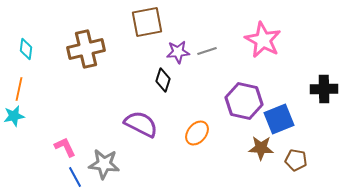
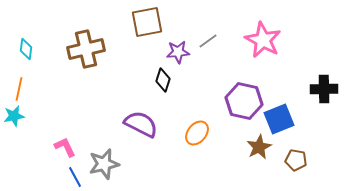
gray line: moved 1 px right, 10 px up; rotated 18 degrees counterclockwise
brown star: moved 2 px left, 1 px up; rotated 30 degrees counterclockwise
gray star: rotated 20 degrees counterclockwise
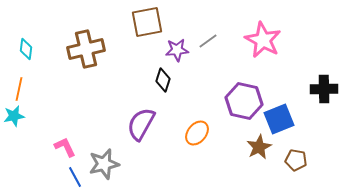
purple star: moved 1 px left, 2 px up
purple semicircle: rotated 88 degrees counterclockwise
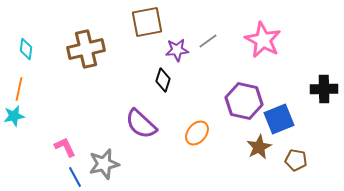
purple semicircle: rotated 76 degrees counterclockwise
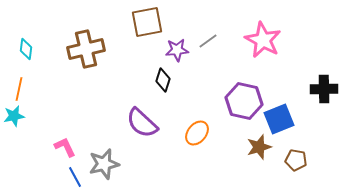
purple semicircle: moved 1 px right, 1 px up
brown star: rotated 10 degrees clockwise
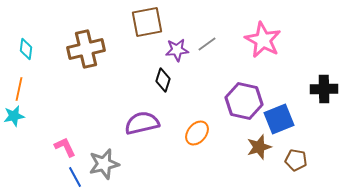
gray line: moved 1 px left, 3 px down
purple semicircle: rotated 124 degrees clockwise
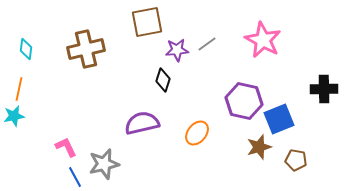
pink L-shape: moved 1 px right
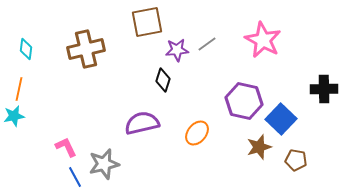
blue square: moved 2 px right; rotated 24 degrees counterclockwise
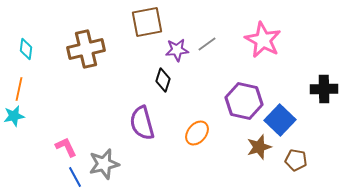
blue square: moved 1 px left, 1 px down
purple semicircle: rotated 92 degrees counterclockwise
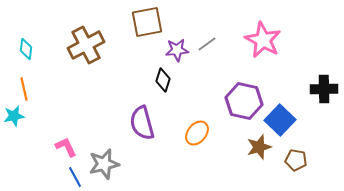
brown cross: moved 4 px up; rotated 15 degrees counterclockwise
orange line: moved 5 px right; rotated 25 degrees counterclockwise
